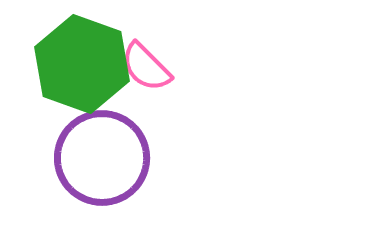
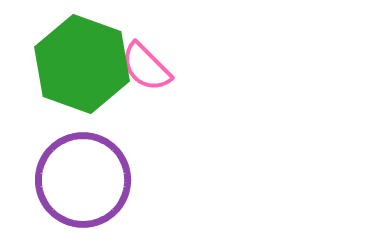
purple circle: moved 19 px left, 22 px down
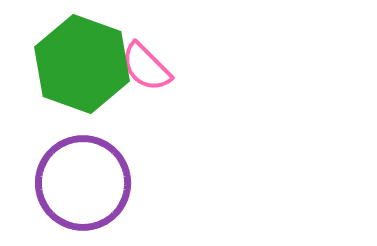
purple circle: moved 3 px down
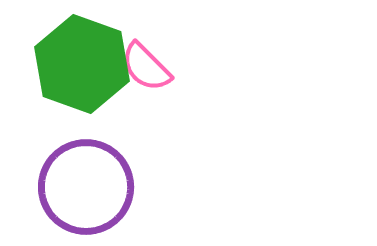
purple circle: moved 3 px right, 4 px down
